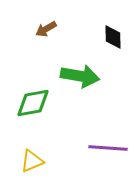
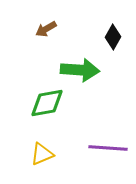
black diamond: rotated 30 degrees clockwise
green arrow: moved 6 px up; rotated 6 degrees counterclockwise
green diamond: moved 14 px right
yellow triangle: moved 10 px right, 7 px up
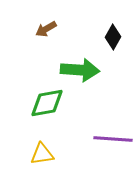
purple line: moved 5 px right, 9 px up
yellow triangle: rotated 15 degrees clockwise
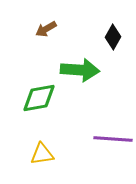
green diamond: moved 8 px left, 5 px up
